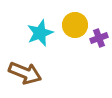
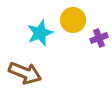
yellow circle: moved 2 px left, 5 px up
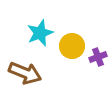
yellow circle: moved 1 px left, 26 px down
purple cross: moved 1 px left, 19 px down
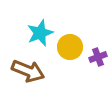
yellow circle: moved 2 px left, 1 px down
brown arrow: moved 3 px right, 2 px up
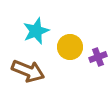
cyan star: moved 4 px left, 2 px up
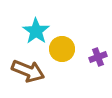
cyan star: rotated 16 degrees counterclockwise
yellow circle: moved 8 px left, 2 px down
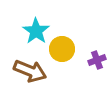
purple cross: moved 1 px left, 3 px down
brown arrow: moved 2 px right
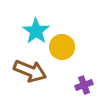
yellow circle: moved 2 px up
purple cross: moved 13 px left, 25 px down
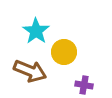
yellow circle: moved 2 px right, 5 px down
purple cross: rotated 30 degrees clockwise
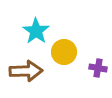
brown arrow: moved 4 px left; rotated 24 degrees counterclockwise
purple cross: moved 14 px right, 17 px up
